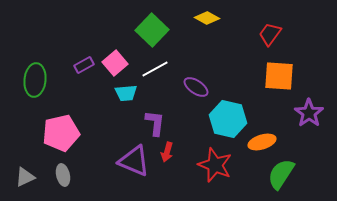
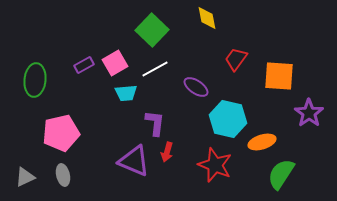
yellow diamond: rotated 50 degrees clockwise
red trapezoid: moved 34 px left, 25 px down
pink square: rotated 10 degrees clockwise
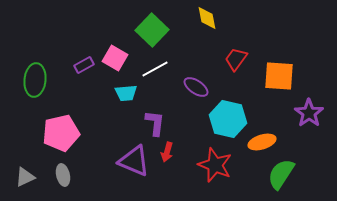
pink square: moved 5 px up; rotated 30 degrees counterclockwise
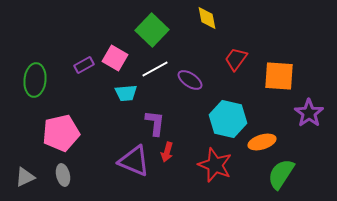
purple ellipse: moved 6 px left, 7 px up
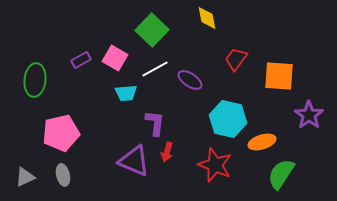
purple rectangle: moved 3 px left, 5 px up
purple star: moved 2 px down
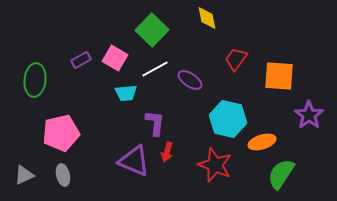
gray triangle: moved 1 px left, 2 px up
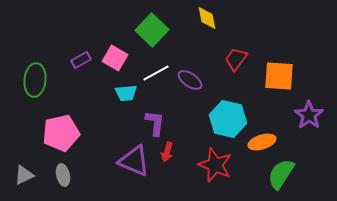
white line: moved 1 px right, 4 px down
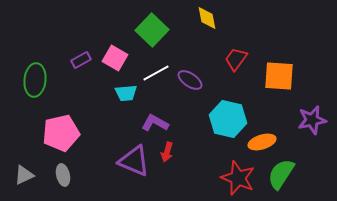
purple star: moved 3 px right, 5 px down; rotated 24 degrees clockwise
purple L-shape: rotated 68 degrees counterclockwise
red star: moved 23 px right, 13 px down
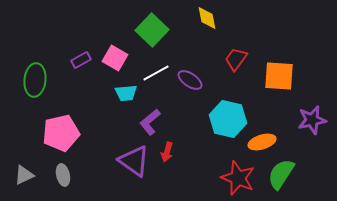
purple L-shape: moved 5 px left, 1 px up; rotated 68 degrees counterclockwise
purple triangle: rotated 12 degrees clockwise
